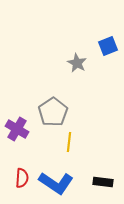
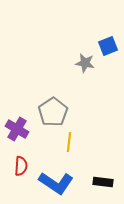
gray star: moved 8 px right; rotated 18 degrees counterclockwise
red semicircle: moved 1 px left, 12 px up
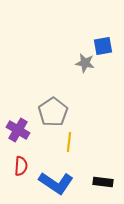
blue square: moved 5 px left; rotated 12 degrees clockwise
purple cross: moved 1 px right, 1 px down
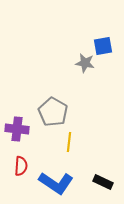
gray pentagon: rotated 8 degrees counterclockwise
purple cross: moved 1 px left, 1 px up; rotated 25 degrees counterclockwise
black rectangle: rotated 18 degrees clockwise
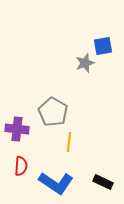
gray star: rotated 30 degrees counterclockwise
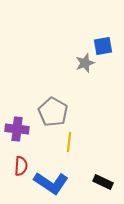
blue L-shape: moved 5 px left
